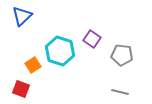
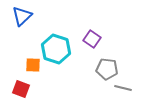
cyan hexagon: moved 4 px left, 2 px up
gray pentagon: moved 15 px left, 14 px down
orange square: rotated 35 degrees clockwise
gray line: moved 3 px right, 4 px up
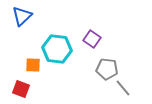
cyan hexagon: moved 1 px right; rotated 12 degrees counterclockwise
gray line: rotated 36 degrees clockwise
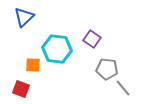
blue triangle: moved 2 px right, 1 px down
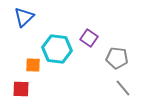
purple square: moved 3 px left, 1 px up
gray pentagon: moved 10 px right, 11 px up
red square: rotated 18 degrees counterclockwise
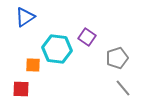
blue triangle: moved 1 px right; rotated 10 degrees clockwise
purple square: moved 2 px left, 1 px up
gray pentagon: rotated 25 degrees counterclockwise
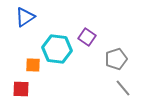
gray pentagon: moved 1 px left, 1 px down
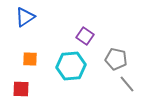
purple square: moved 2 px left, 1 px up
cyan hexagon: moved 14 px right, 17 px down; rotated 12 degrees counterclockwise
gray pentagon: rotated 30 degrees clockwise
orange square: moved 3 px left, 6 px up
gray line: moved 4 px right, 4 px up
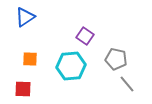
red square: moved 2 px right
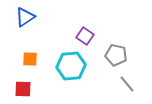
gray pentagon: moved 4 px up
